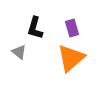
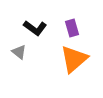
black L-shape: rotated 70 degrees counterclockwise
orange triangle: moved 3 px right, 1 px down
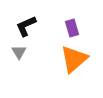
black L-shape: moved 9 px left, 2 px up; rotated 120 degrees clockwise
gray triangle: rotated 21 degrees clockwise
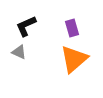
gray triangle: rotated 35 degrees counterclockwise
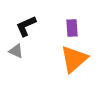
purple rectangle: rotated 12 degrees clockwise
gray triangle: moved 3 px left, 1 px up
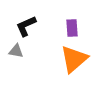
gray triangle: rotated 14 degrees counterclockwise
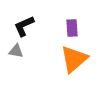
black L-shape: moved 2 px left
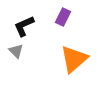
purple rectangle: moved 9 px left, 11 px up; rotated 30 degrees clockwise
gray triangle: rotated 35 degrees clockwise
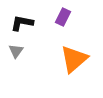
black L-shape: moved 2 px left, 3 px up; rotated 35 degrees clockwise
gray triangle: rotated 21 degrees clockwise
